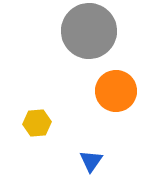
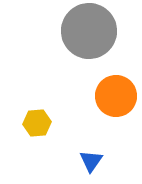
orange circle: moved 5 px down
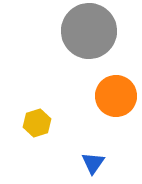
yellow hexagon: rotated 12 degrees counterclockwise
blue triangle: moved 2 px right, 2 px down
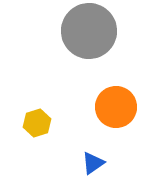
orange circle: moved 11 px down
blue triangle: rotated 20 degrees clockwise
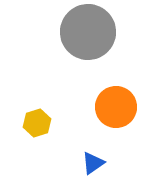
gray circle: moved 1 px left, 1 px down
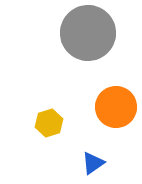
gray circle: moved 1 px down
yellow hexagon: moved 12 px right
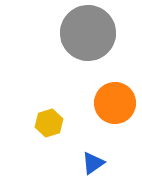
orange circle: moved 1 px left, 4 px up
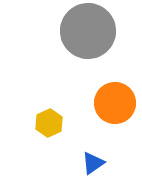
gray circle: moved 2 px up
yellow hexagon: rotated 8 degrees counterclockwise
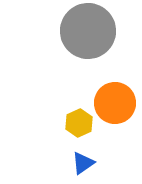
yellow hexagon: moved 30 px right
blue triangle: moved 10 px left
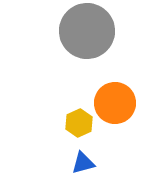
gray circle: moved 1 px left
blue triangle: rotated 20 degrees clockwise
